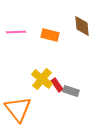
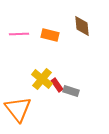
pink line: moved 3 px right, 2 px down
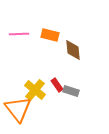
brown diamond: moved 9 px left, 24 px down
yellow cross: moved 7 px left, 11 px down
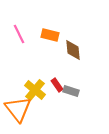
pink line: rotated 66 degrees clockwise
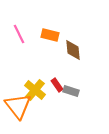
orange triangle: moved 3 px up
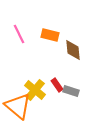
orange triangle: rotated 12 degrees counterclockwise
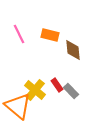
gray rectangle: rotated 28 degrees clockwise
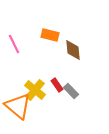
pink line: moved 5 px left, 10 px down
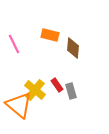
brown diamond: moved 2 px up; rotated 10 degrees clockwise
gray rectangle: rotated 28 degrees clockwise
orange triangle: moved 1 px right, 1 px up
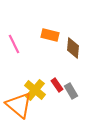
gray rectangle: rotated 14 degrees counterclockwise
